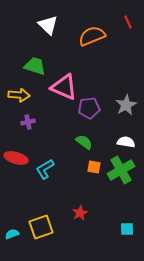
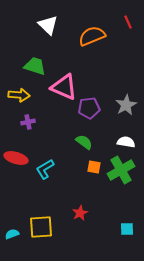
yellow square: rotated 15 degrees clockwise
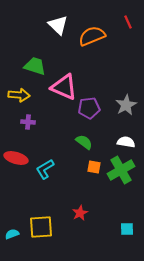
white triangle: moved 10 px right
purple cross: rotated 16 degrees clockwise
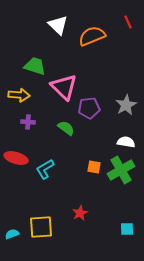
pink triangle: rotated 20 degrees clockwise
green semicircle: moved 18 px left, 14 px up
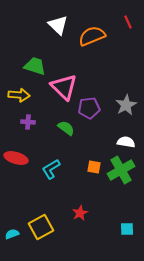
cyan L-shape: moved 6 px right
yellow square: rotated 25 degrees counterclockwise
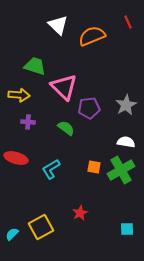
cyan semicircle: rotated 24 degrees counterclockwise
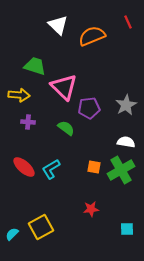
red ellipse: moved 8 px right, 9 px down; rotated 25 degrees clockwise
red star: moved 11 px right, 4 px up; rotated 21 degrees clockwise
